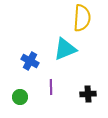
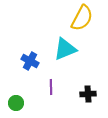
yellow semicircle: rotated 24 degrees clockwise
green circle: moved 4 px left, 6 px down
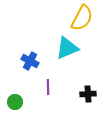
cyan triangle: moved 2 px right, 1 px up
purple line: moved 3 px left
green circle: moved 1 px left, 1 px up
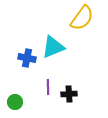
yellow semicircle: rotated 8 degrees clockwise
cyan triangle: moved 14 px left, 1 px up
blue cross: moved 3 px left, 3 px up; rotated 18 degrees counterclockwise
black cross: moved 19 px left
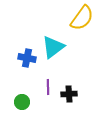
cyan triangle: rotated 15 degrees counterclockwise
green circle: moved 7 px right
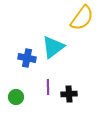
green circle: moved 6 px left, 5 px up
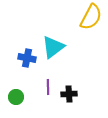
yellow semicircle: moved 9 px right, 1 px up; rotated 8 degrees counterclockwise
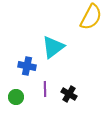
blue cross: moved 8 px down
purple line: moved 3 px left, 2 px down
black cross: rotated 35 degrees clockwise
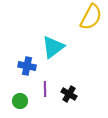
green circle: moved 4 px right, 4 px down
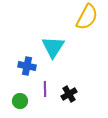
yellow semicircle: moved 4 px left
cyan triangle: rotated 20 degrees counterclockwise
black cross: rotated 28 degrees clockwise
